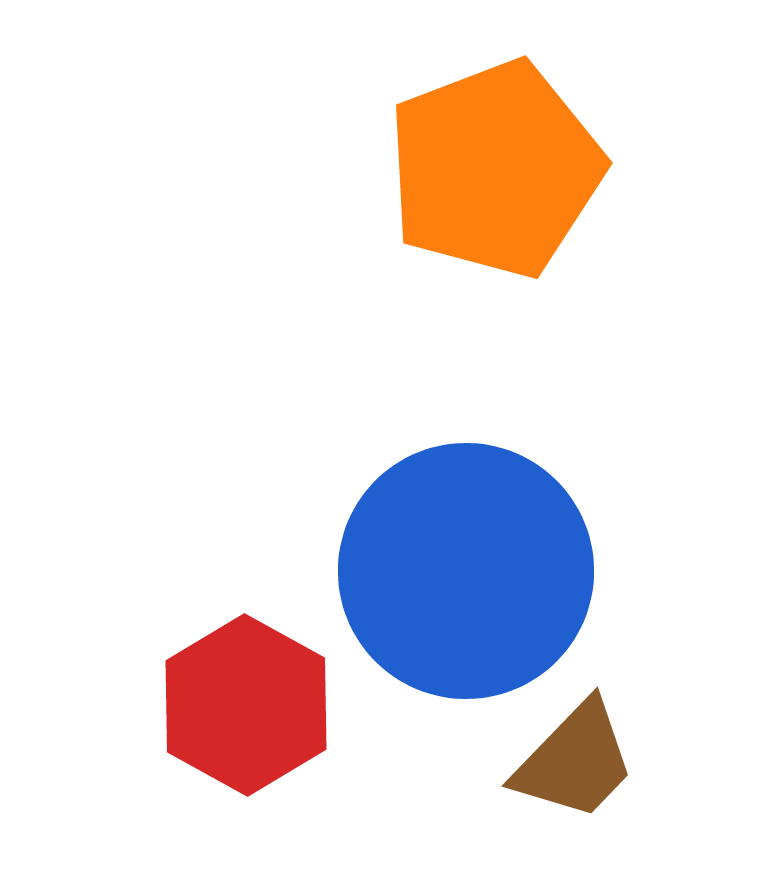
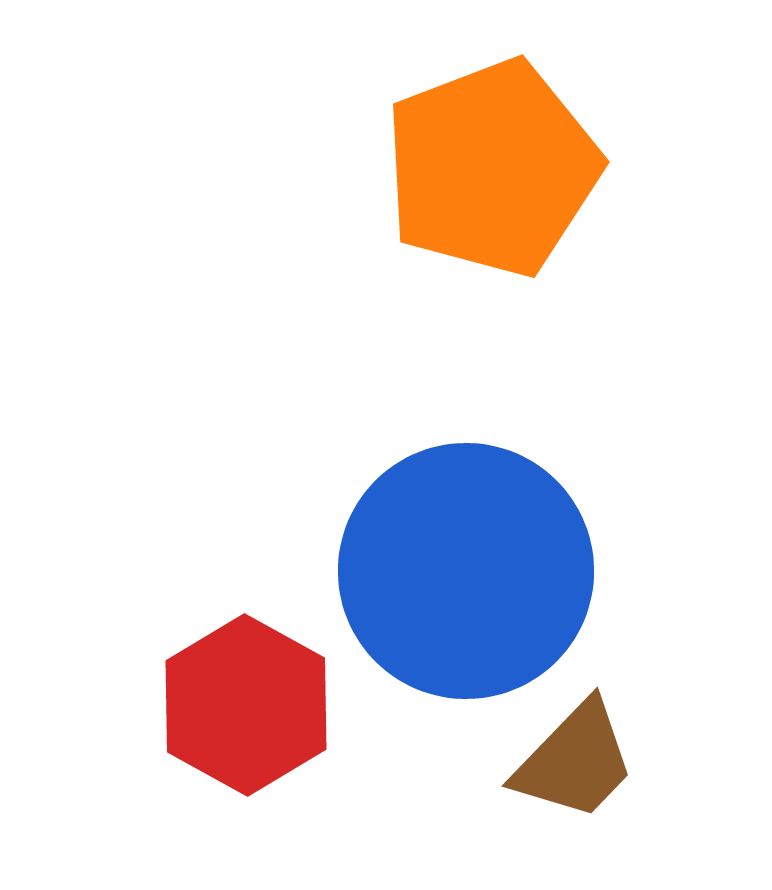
orange pentagon: moved 3 px left, 1 px up
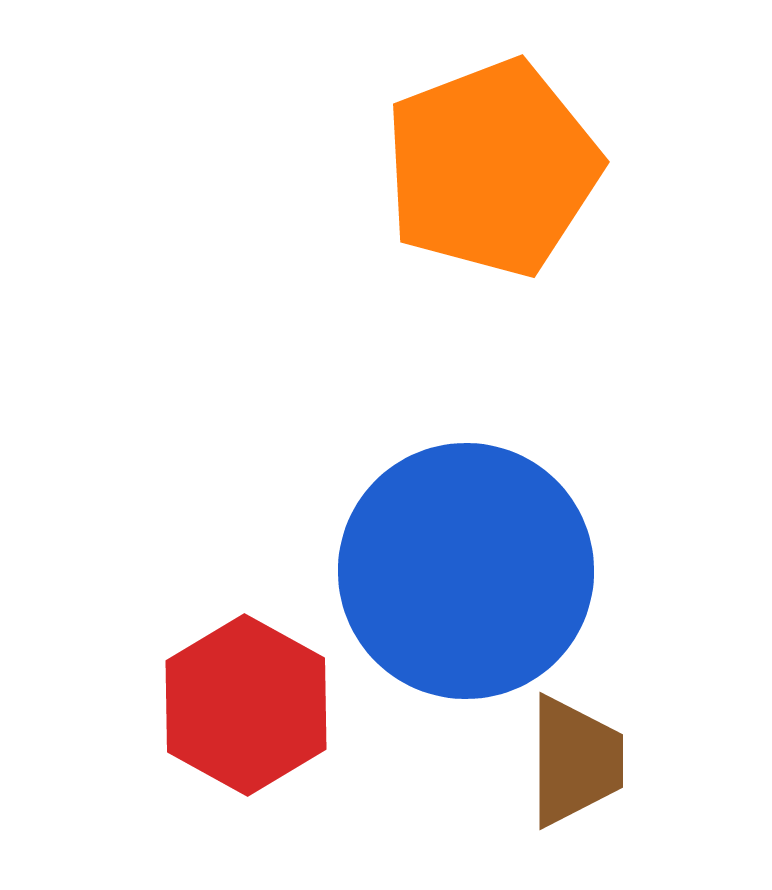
brown trapezoid: rotated 44 degrees counterclockwise
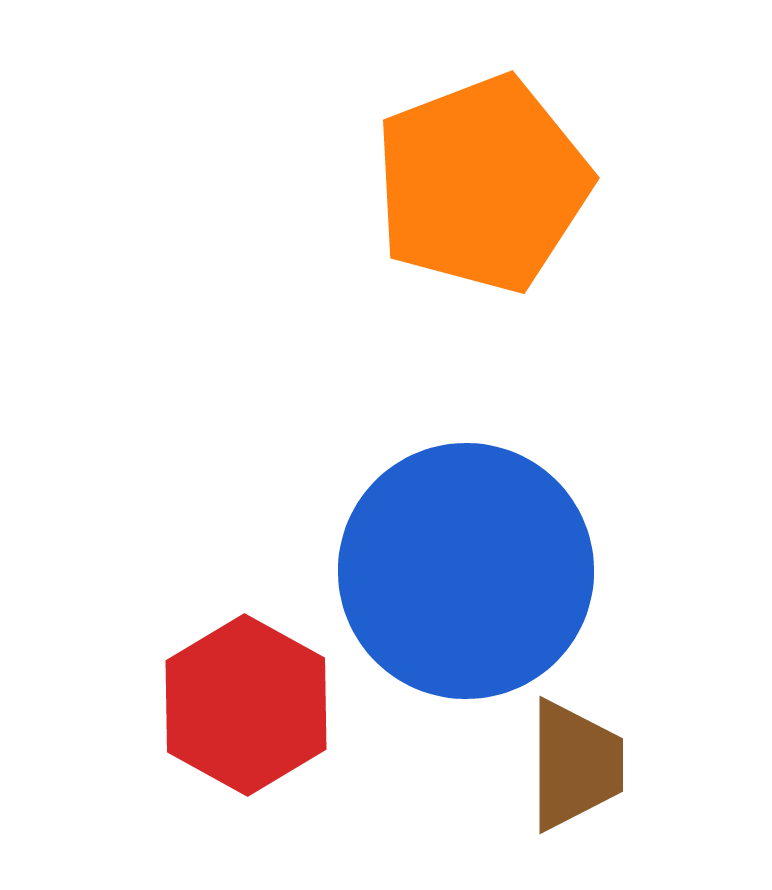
orange pentagon: moved 10 px left, 16 px down
brown trapezoid: moved 4 px down
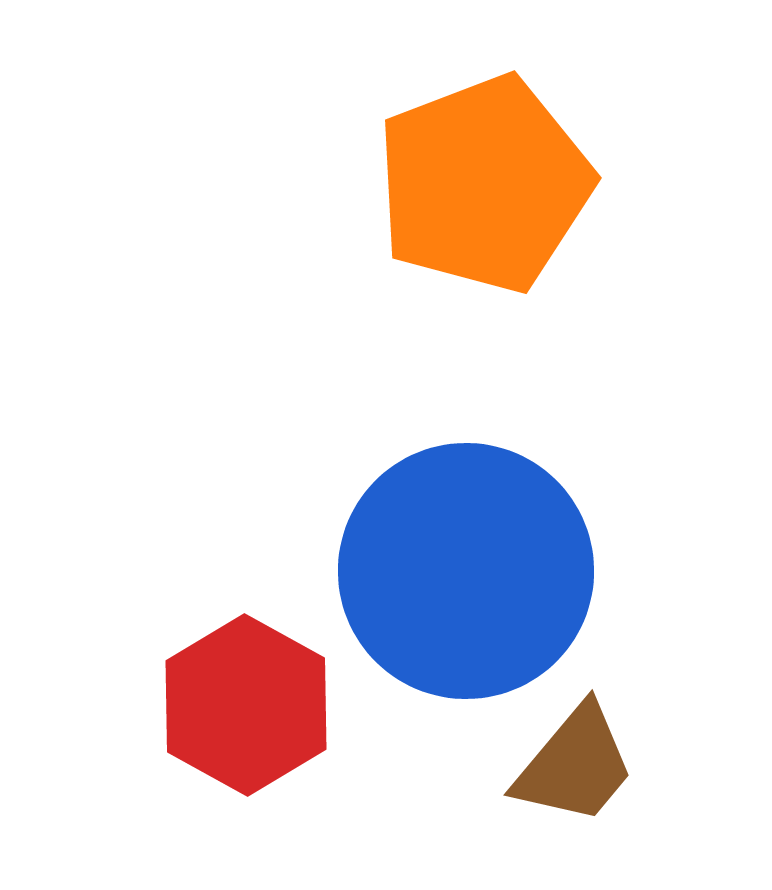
orange pentagon: moved 2 px right
brown trapezoid: rotated 40 degrees clockwise
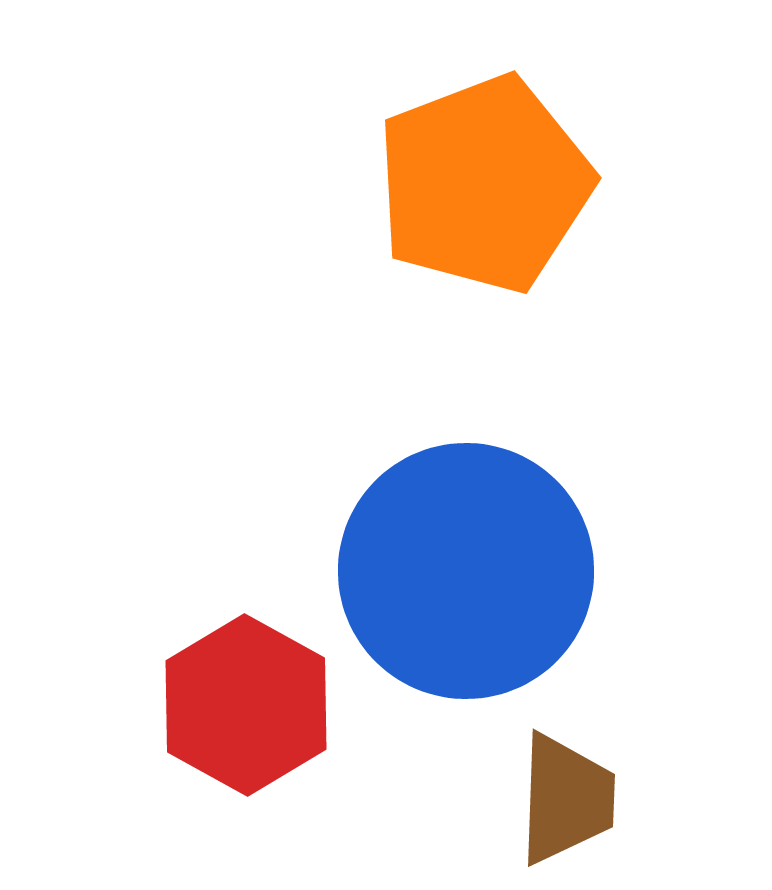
brown trapezoid: moved 9 px left, 34 px down; rotated 38 degrees counterclockwise
